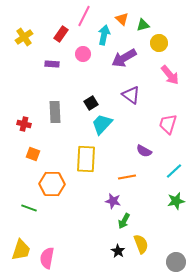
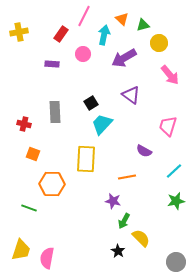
yellow cross: moved 5 px left, 5 px up; rotated 24 degrees clockwise
pink trapezoid: moved 2 px down
yellow semicircle: moved 6 px up; rotated 24 degrees counterclockwise
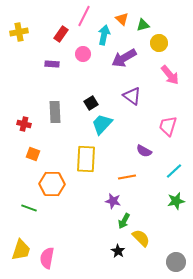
purple triangle: moved 1 px right, 1 px down
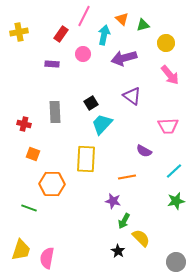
yellow circle: moved 7 px right
purple arrow: rotated 15 degrees clockwise
pink trapezoid: rotated 110 degrees counterclockwise
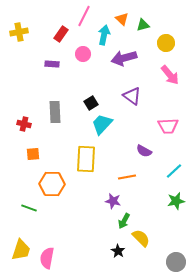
orange square: rotated 24 degrees counterclockwise
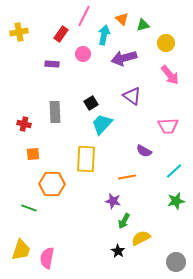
yellow semicircle: rotated 72 degrees counterclockwise
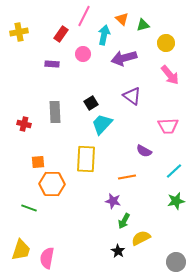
orange square: moved 5 px right, 8 px down
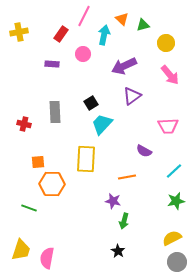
purple arrow: moved 8 px down; rotated 10 degrees counterclockwise
purple triangle: rotated 48 degrees clockwise
green arrow: rotated 14 degrees counterclockwise
yellow semicircle: moved 31 px right
gray circle: moved 1 px right
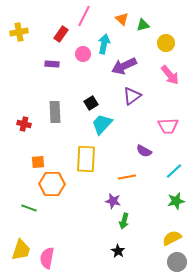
cyan arrow: moved 9 px down
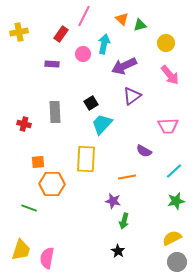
green triangle: moved 3 px left
